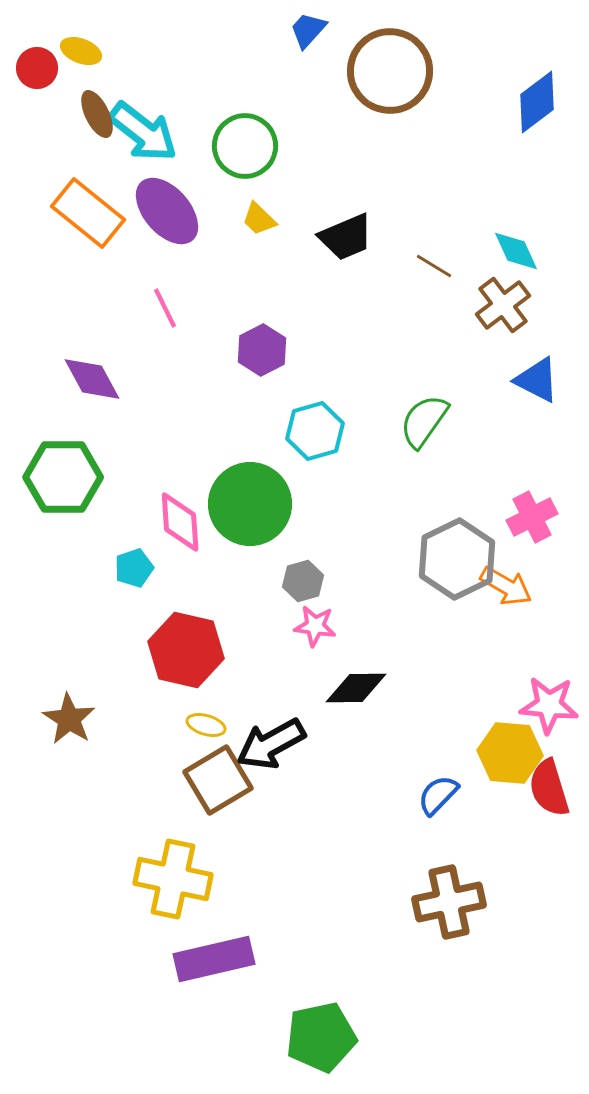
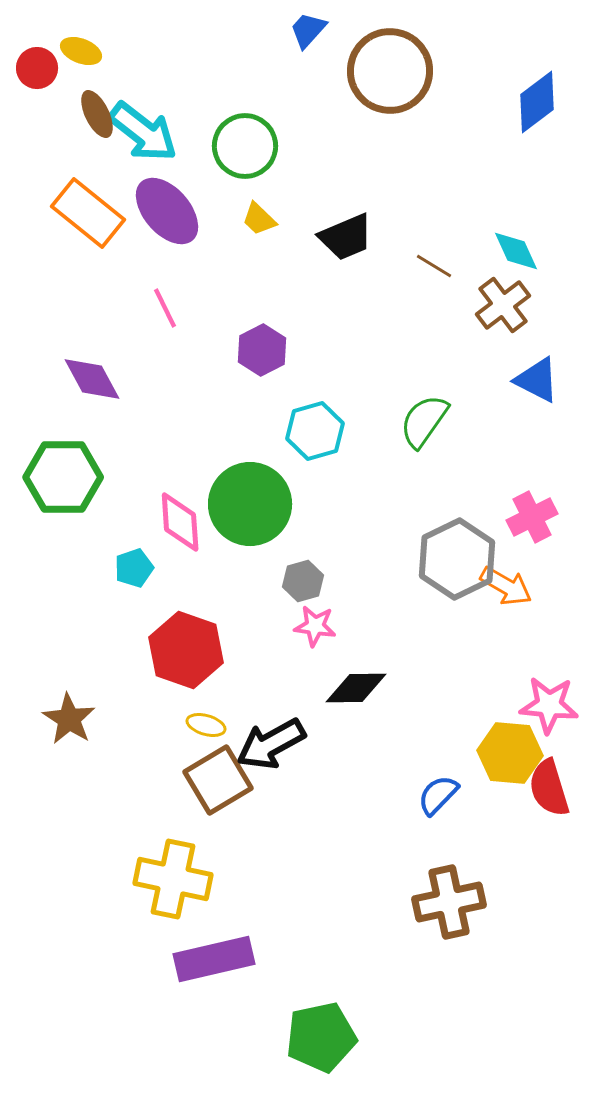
red hexagon at (186, 650): rotated 6 degrees clockwise
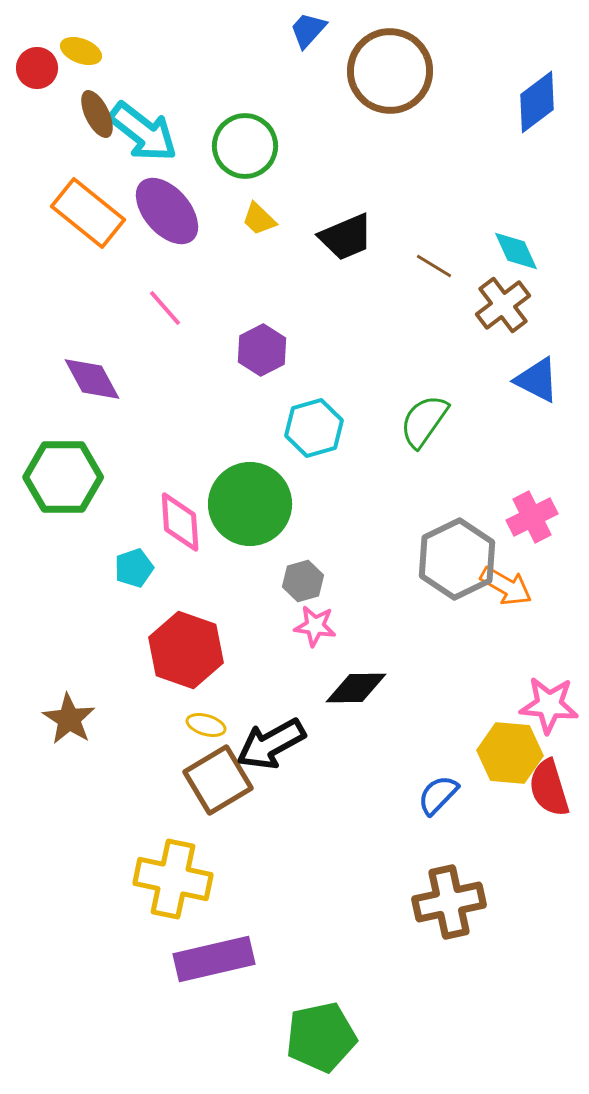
pink line at (165, 308): rotated 15 degrees counterclockwise
cyan hexagon at (315, 431): moved 1 px left, 3 px up
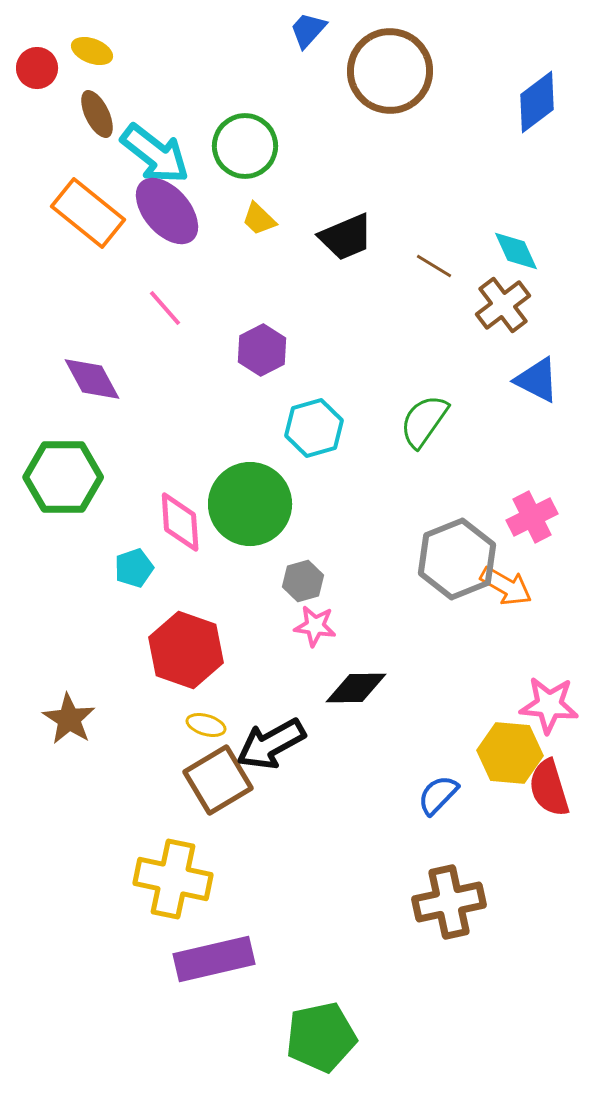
yellow ellipse at (81, 51): moved 11 px right
cyan arrow at (143, 132): moved 12 px right, 22 px down
gray hexagon at (457, 559): rotated 4 degrees clockwise
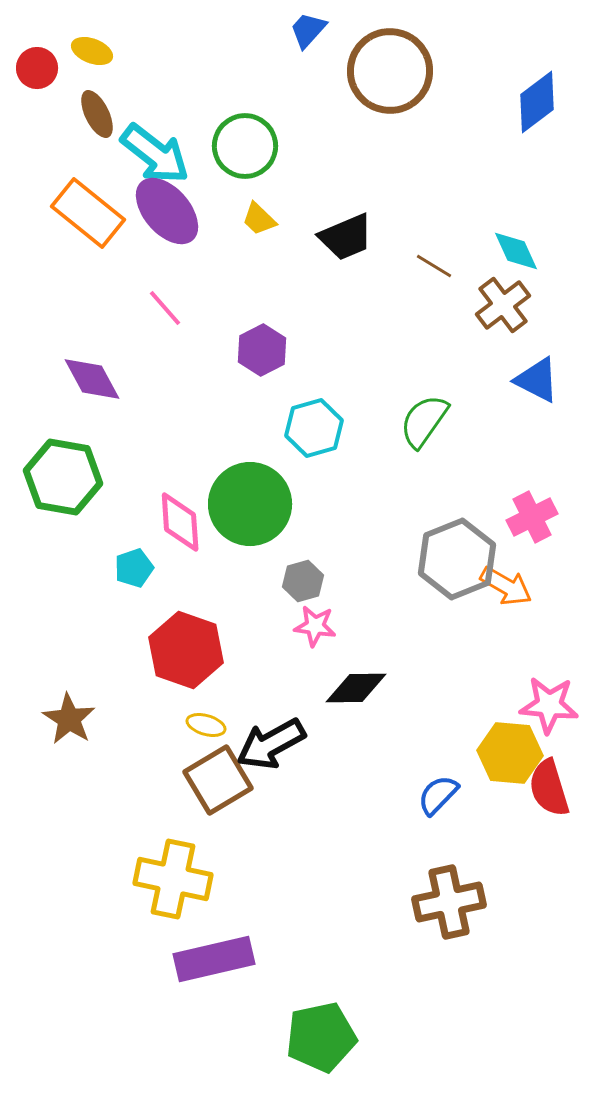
green hexagon at (63, 477): rotated 10 degrees clockwise
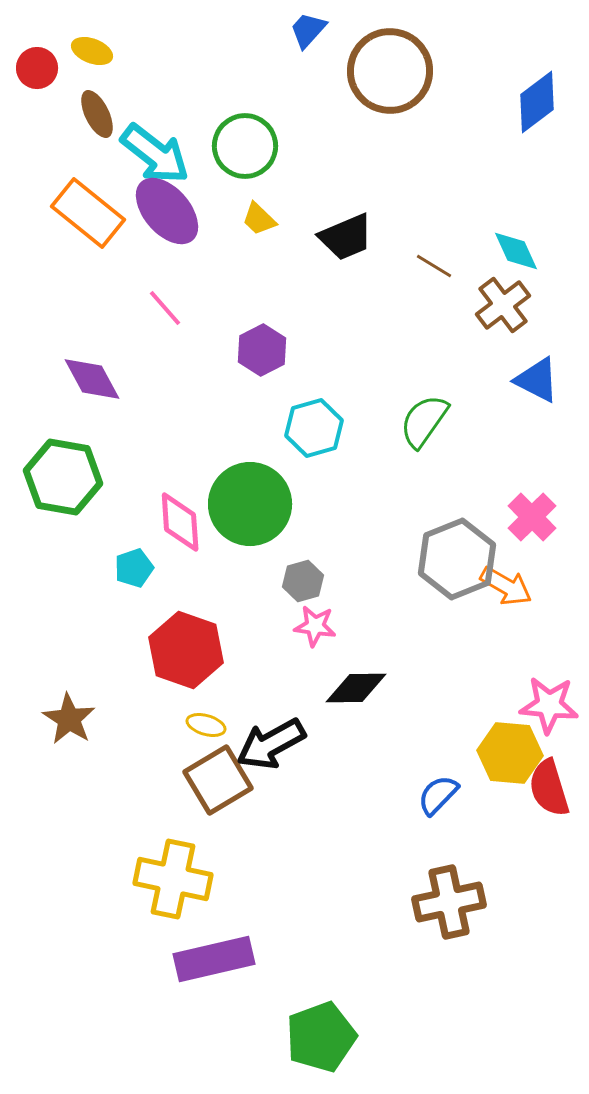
pink cross at (532, 517): rotated 18 degrees counterclockwise
green pentagon at (321, 1037): rotated 8 degrees counterclockwise
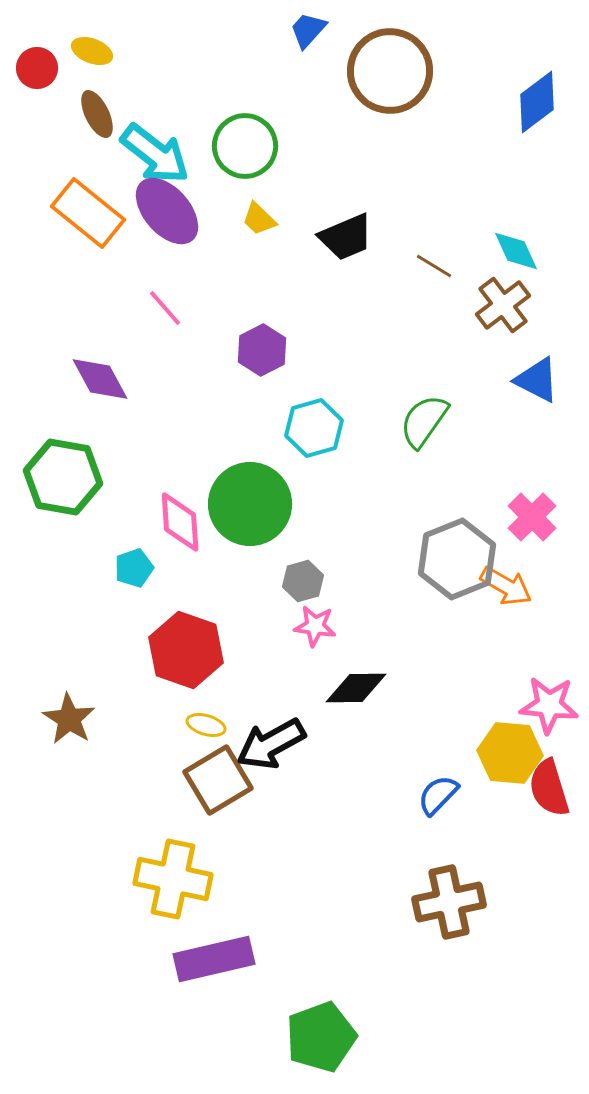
purple diamond at (92, 379): moved 8 px right
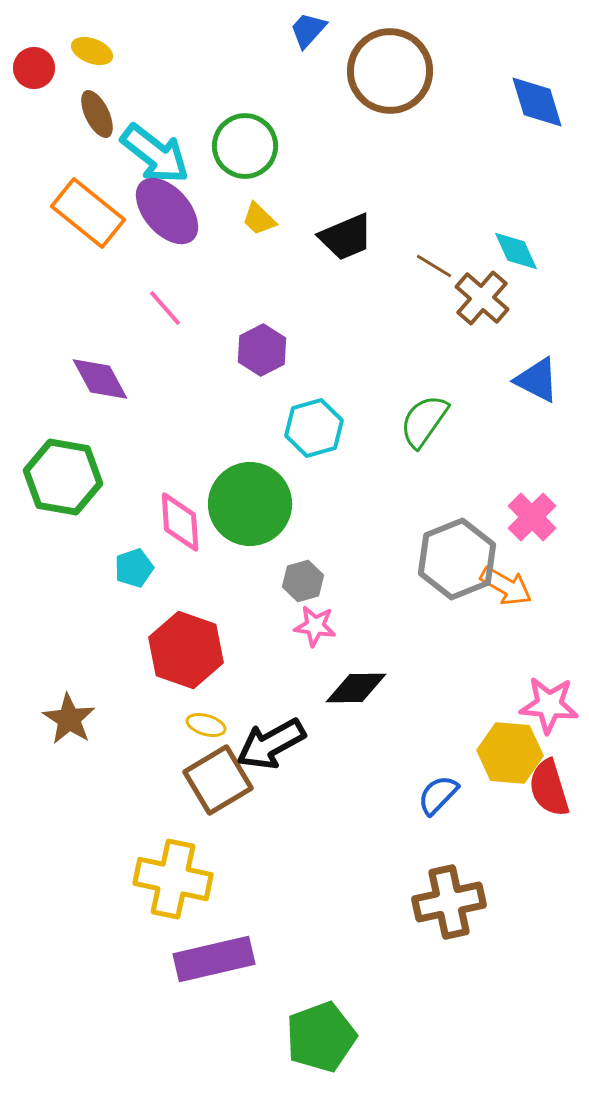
red circle at (37, 68): moved 3 px left
blue diamond at (537, 102): rotated 70 degrees counterclockwise
brown cross at (503, 305): moved 21 px left, 7 px up; rotated 12 degrees counterclockwise
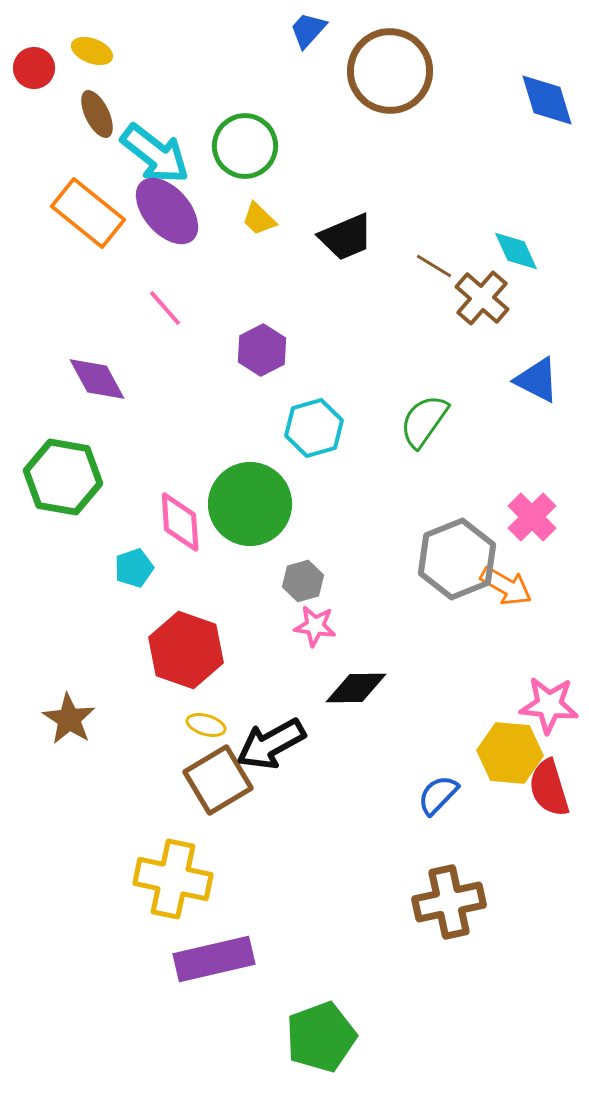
blue diamond at (537, 102): moved 10 px right, 2 px up
purple diamond at (100, 379): moved 3 px left
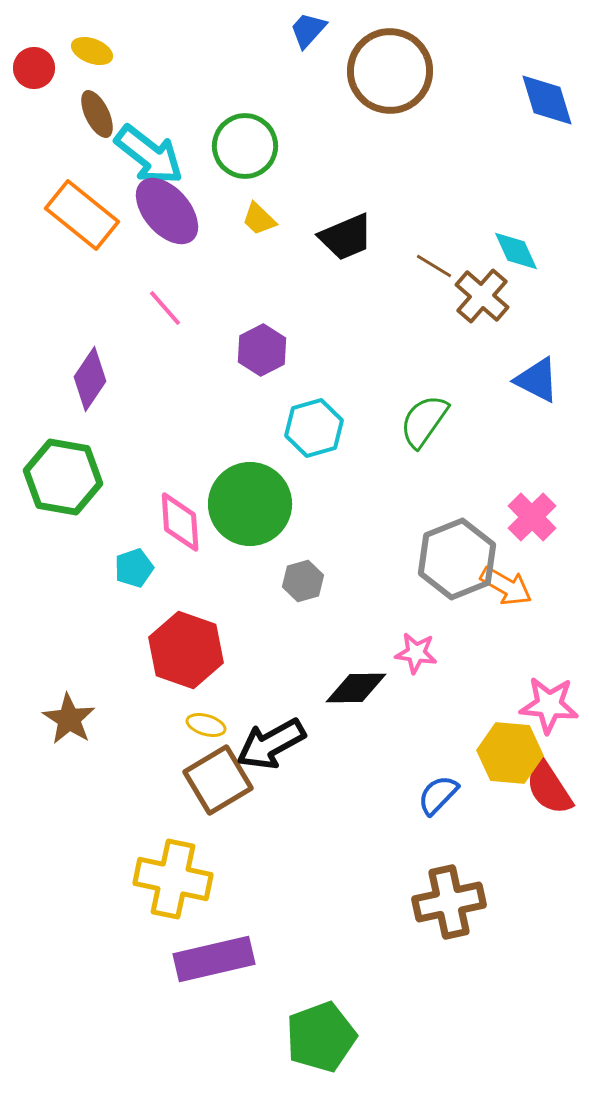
cyan arrow at (155, 154): moved 6 px left, 1 px down
orange rectangle at (88, 213): moved 6 px left, 2 px down
brown cross at (482, 298): moved 2 px up
purple diamond at (97, 379): moved 7 px left; rotated 62 degrees clockwise
pink star at (315, 626): moved 101 px right, 27 px down
red semicircle at (549, 788): rotated 16 degrees counterclockwise
